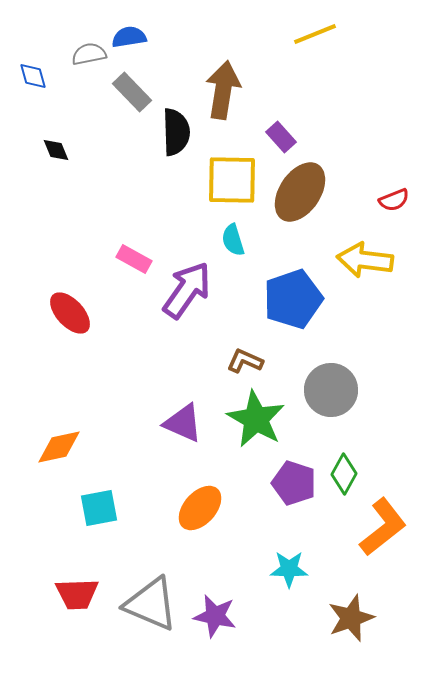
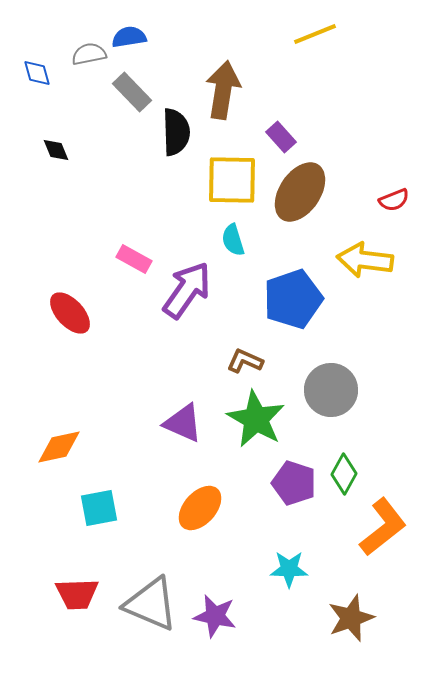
blue diamond: moved 4 px right, 3 px up
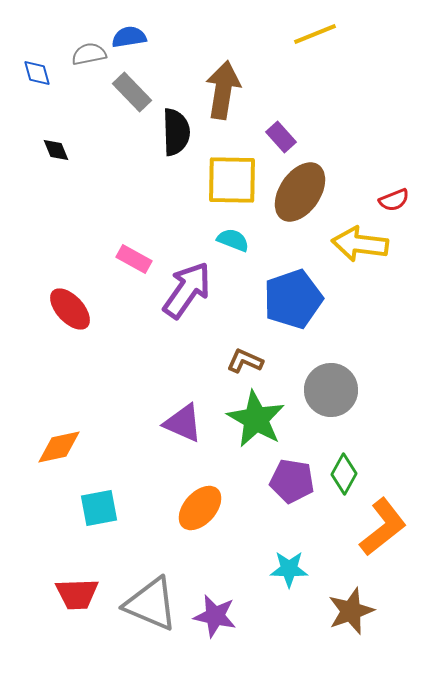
cyan semicircle: rotated 128 degrees clockwise
yellow arrow: moved 5 px left, 16 px up
red ellipse: moved 4 px up
purple pentagon: moved 2 px left, 2 px up; rotated 9 degrees counterclockwise
brown star: moved 7 px up
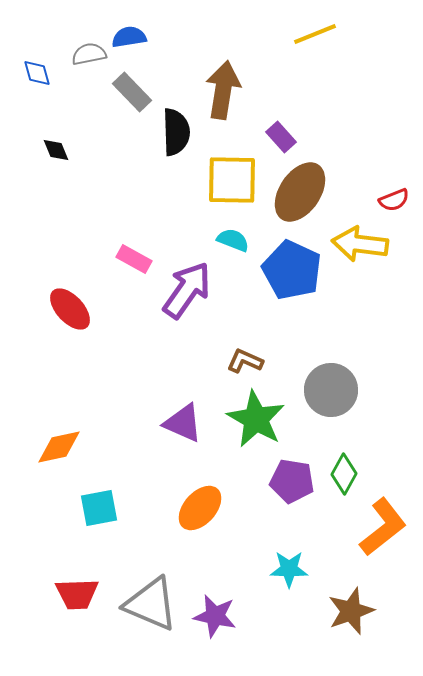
blue pentagon: moved 1 px left, 29 px up; rotated 28 degrees counterclockwise
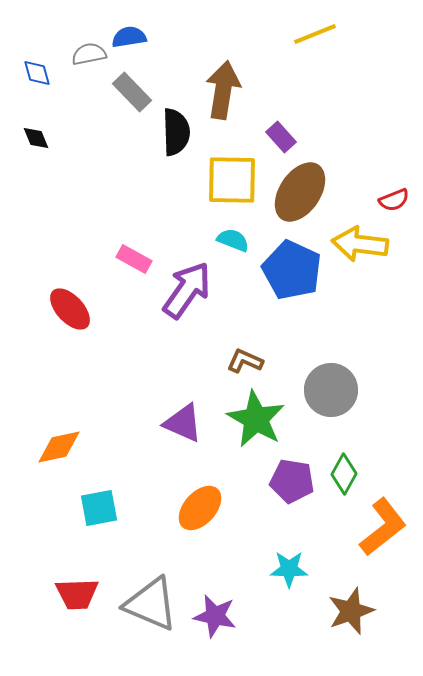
black diamond: moved 20 px left, 12 px up
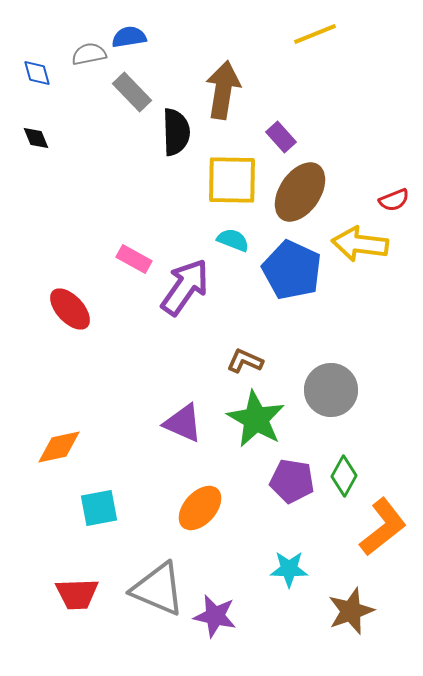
purple arrow: moved 2 px left, 3 px up
green diamond: moved 2 px down
gray triangle: moved 7 px right, 15 px up
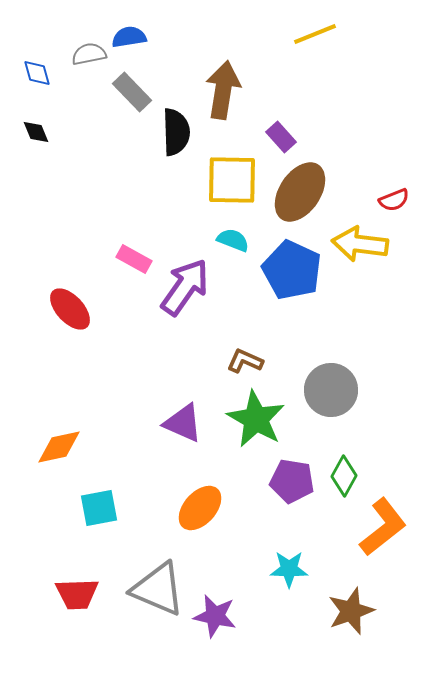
black diamond: moved 6 px up
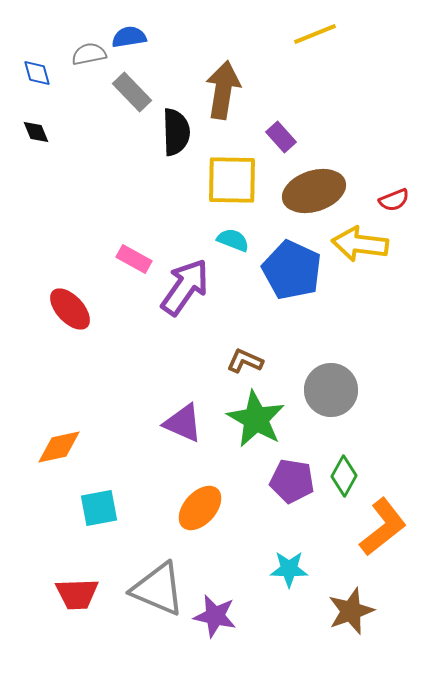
brown ellipse: moved 14 px right, 1 px up; rotated 38 degrees clockwise
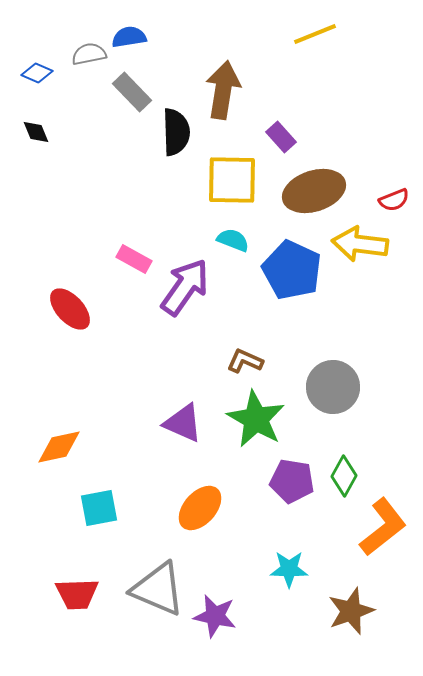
blue diamond: rotated 52 degrees counterclockwise
gray circle: moved 2 px right, 3 px up
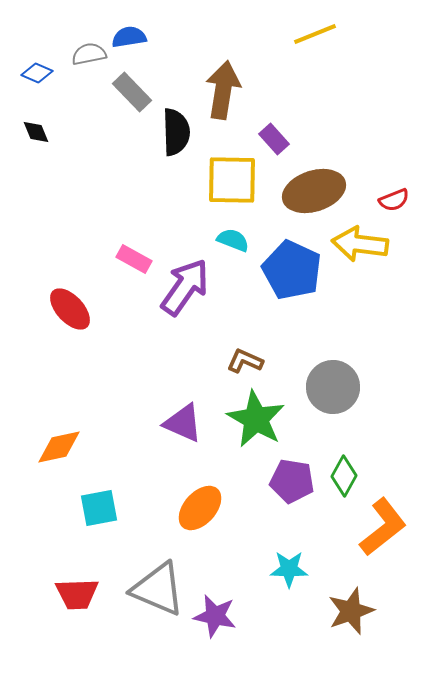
purple rectangle: moved 7 px left, 2 px down
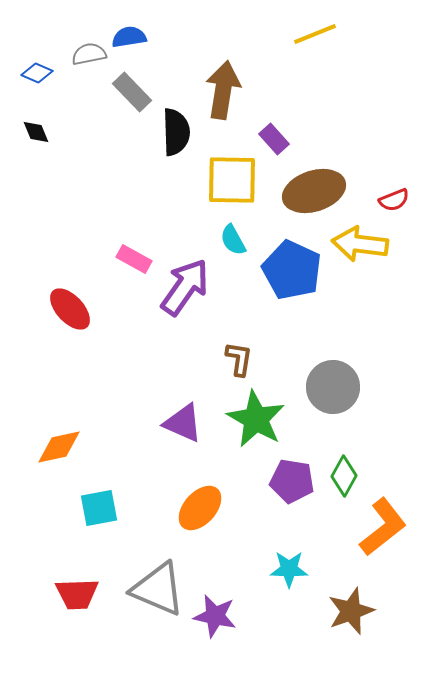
cyan semicircle: rotated 140 degrees counterclockwise
brown L-shape: moved 6 px left, 2 px up; rotated 75 degrees clockwise
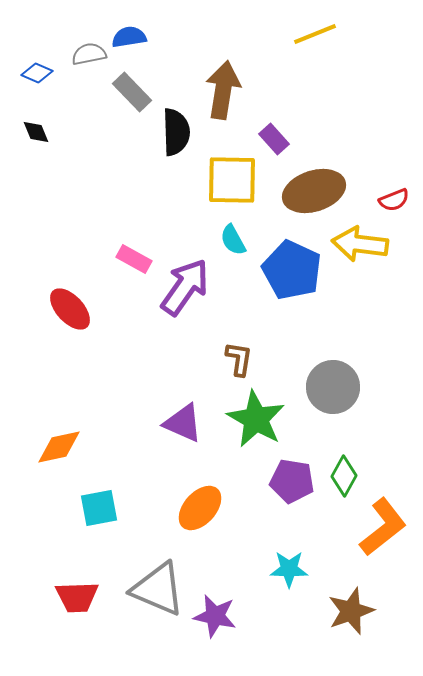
red trapezoid: moved 3 px down
